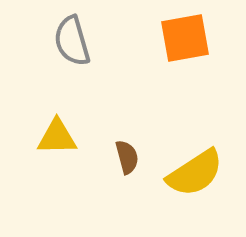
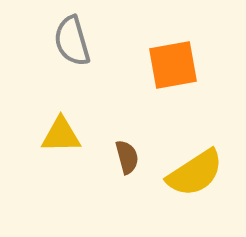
orange square: moved 12 px left, 27 px down
yellow triangle: moved 4 px right, 2 px up
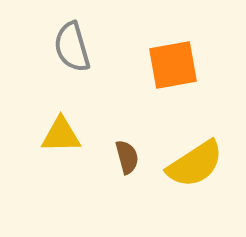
gray semicircle: moved 6 px down
yellow semicircle: moved 9 px up
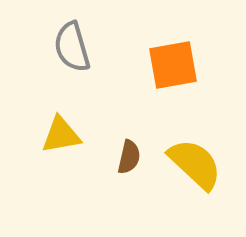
yellow triangle: rotated 9 degrees counterclockwise
brown semicircle: moved 2 px right; rotated 28 degrees clockwise
yellow semicircle: rotated 104 degrees counterclockwise
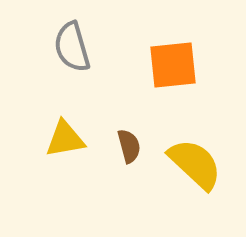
orange square: rotated 4 degrees clockwise
yellow triangle: moved 4 px right, 4 px down
brown semicircle: moved 11 px up; rotated 28 degrees counterclockwise
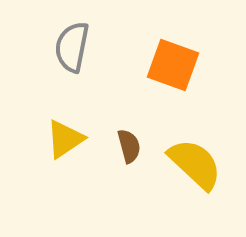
gray semicircle: rotated 27 degrees clockwise
orange square: rotated 26 degrees clockwise
yellow triangle: rotated 24 degrees counterclockwise
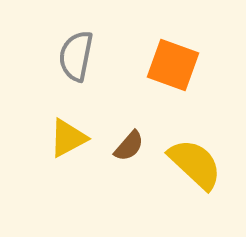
gray semicircle: moved 4 px right, 9 px down
yellow triangle: moved 3 px right, 1 px up; rotated 6 degrees clockwise
brown semicircle: rotated 56 degrees clockwise
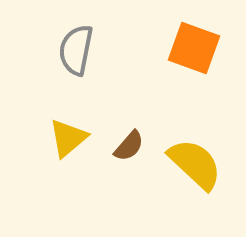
gray semicircle: moved 6 px up
orange square: moved 21 px right, 17 px up
yellow triangle: rotated 12 degrees counterclockwise
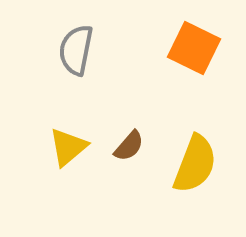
orange square: rotated 6 degrees clockwise
yellow triangle: moved 9 px down
yellow semicircle: rotated 68 degrees clockwise
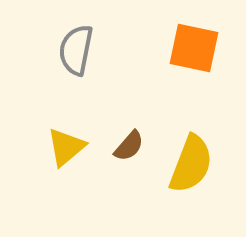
orange square: rotated 14 degrees counterclockwise
yellow triangle: moved 2 px left
yellow semicircle: moved 4 px left
